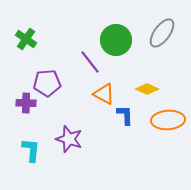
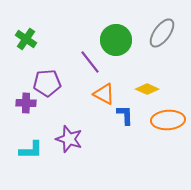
cyan L-shape: rotated 85 degrees clockwise
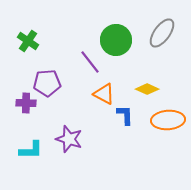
green cross: moved 2 px right, 2 px down
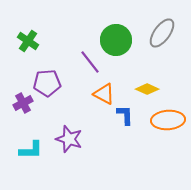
purple cross: moved 3 px left; rotated 30 degrees counterclockwise
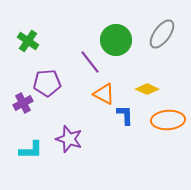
gray ellipse: moved 1 px down
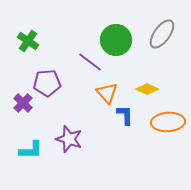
purple line: rotated 15 degrees counterclockwise
orange triangle: moved 3 px right, 1 px up; rotated 20 degrees clockwise
purple cross: rotated 18 degrees counterclockwise
orange ellipse: moved 2 px down
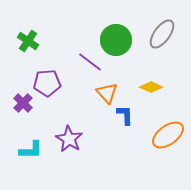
yellow diamond: moved 4 px right, 2 px up
orange ellipse: moved 13 px down; rotated 32 degrees counterclockwise
purple star: rotated 12 degrees clockwise
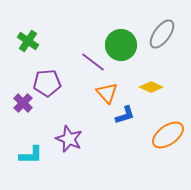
green circle: moved 5 px right, 5 px down
purple line: moved 3 px right
blue L-shape: rotated 75 degrees clockwise
purple star: rotated 8 degrees counterclockwise
cyan L-shape: moved 5 px down
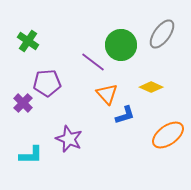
orange triangle: moved 1 px down
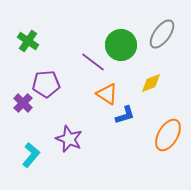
purple pentagon: moved 1 px left, 1 px down
yellow diamond: moved 4 px up; rotated 45 degrees counterclockwise
orange triangle: rotated 15 degrees counterclockwise
orange ellipse: rotated 24 degrees counterclockwise
cyan L-shape: rotated 50 degrees counterclockwise
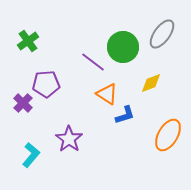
green cross: rotated 20 degrees clockwise
green circle: moved 2 px right, 2 px down
purple star: rotated 12 degrees clockwise
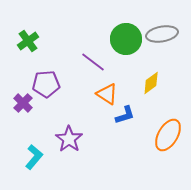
gray ellipse: rotated 44 degrees clockwise
green circle: moved 3 px right, 8 px up
yellow diamond: rotated 15 degrees counterclockwise
cyan L-shape: moved 3 px right, 2 px down
